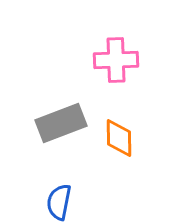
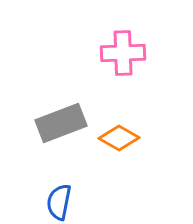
pink cross: moved 7 px right, 7 px up
orange diamond: rotated 60 degrees counterclockwise
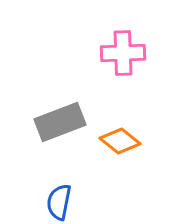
gray rectangle: moved 1 px left, 1 px up
orange diamond: moved 1 px right, 3 px down; rotated 9 degrees clockwise
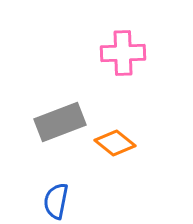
orange diamond: moved 5 px left, 2 px down
blue semicircle: moved 3 px left, 1 px up
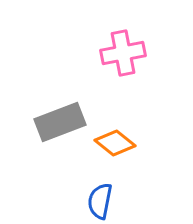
pink cross: rotated 9 degrees counterclockwise
blue semicircle: moved 44 px right
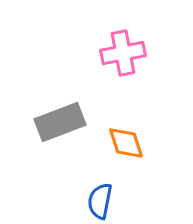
orange diamond: moved 11 px right; rotated 33 degrees clockwise
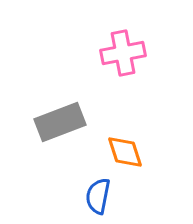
orange diamond: moved 1 px left, 9 px down
blue semicircle: moved 2 px left, 5 px up
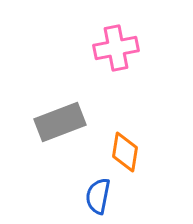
pink cross: moved 7 px left, 5 px up
orange diamond: rotated 27 degrees clockwise
